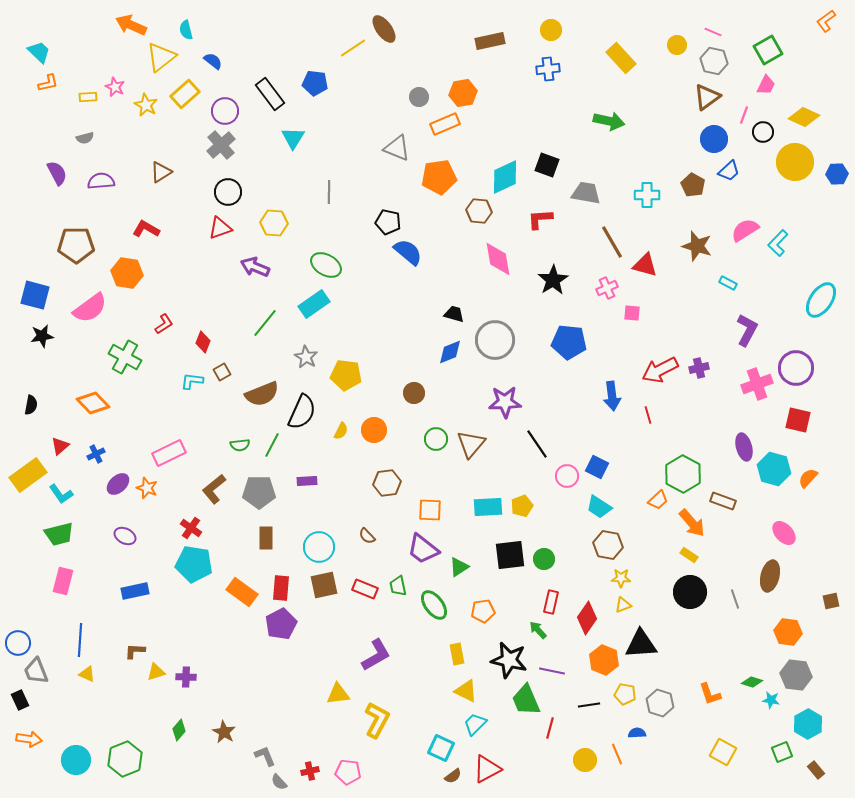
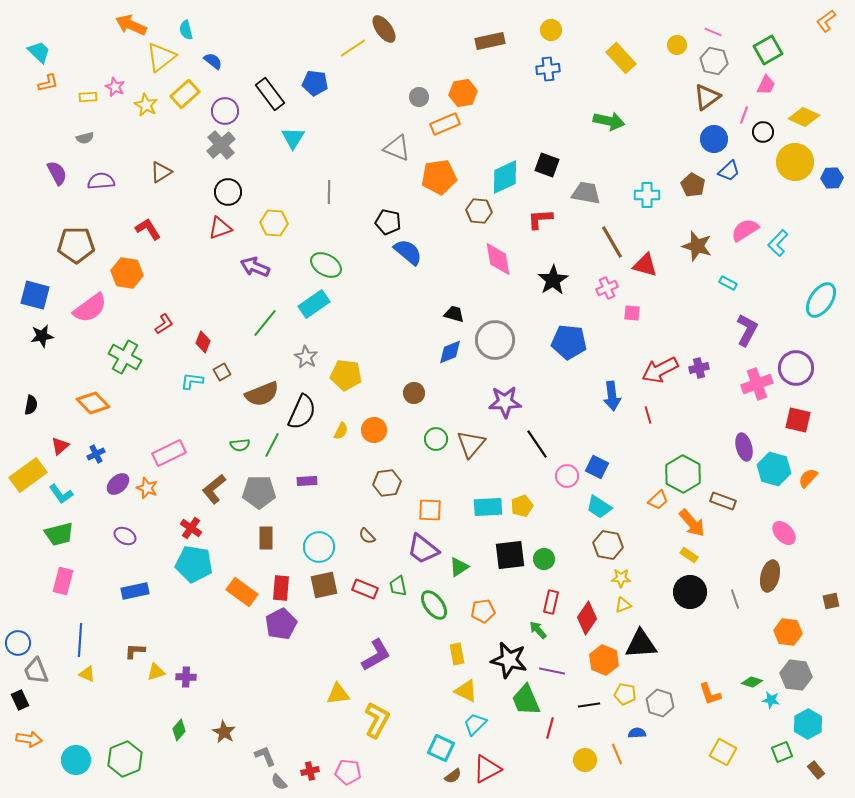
blue hexagon at (837, 174): moved 5 px left, 4 px down
red L-shape at (146, 229): moved 2 px right; rotated 28 degrees clockwise
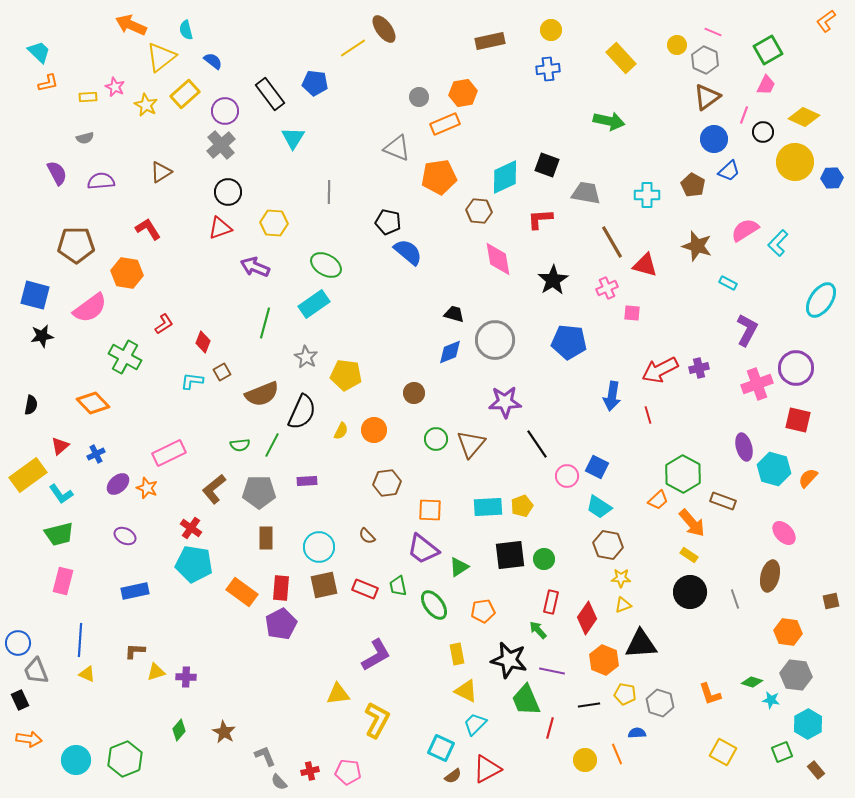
gray hexagon at (714, 61): moved 9 px left, 1 px up; rotated 12 degrees clockwise
green line at (265, 323): rotated 24 degrees counterclockwise
blue arrow at (612, 396): rotated 16 degrees clockwise
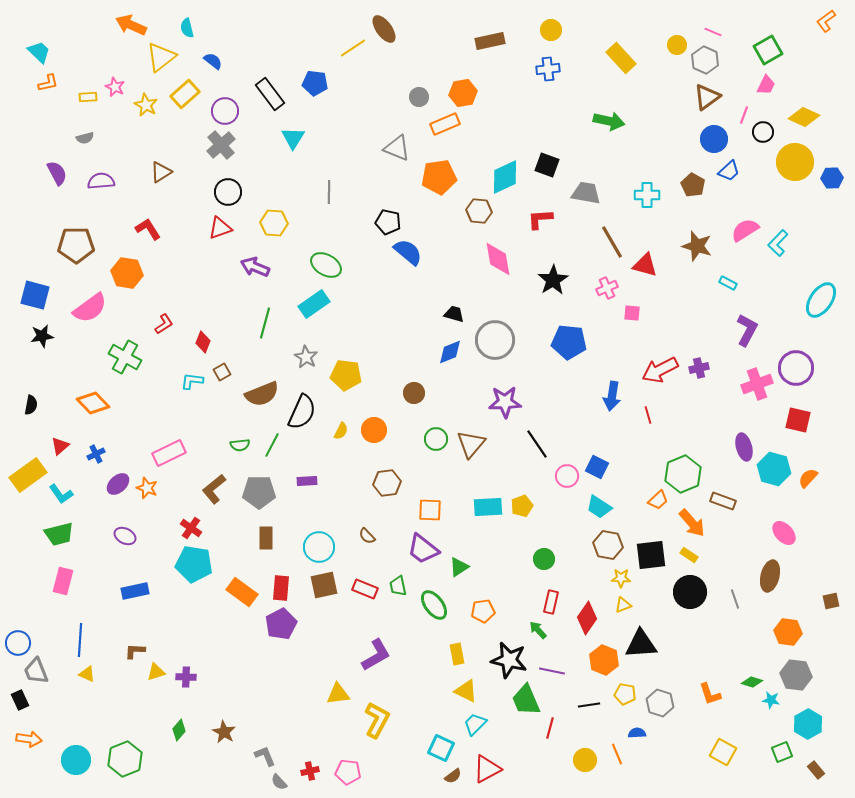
cyan semicircle at (186, 30): moved 1 px right, 2 px up
green hexagon at (683, 474): rotated 9 degrees clockwise
black square at (510, 555): moved 141 px right
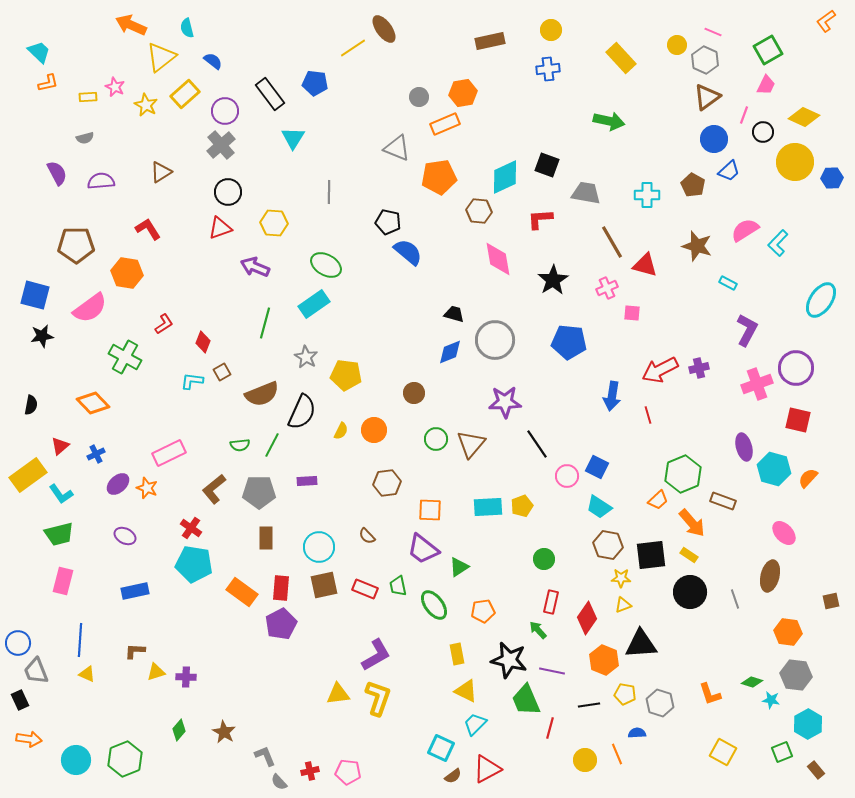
yellow L-shape at (377, 720): moved 1 px right, 22 px up; rotated 9 degrees counterclockwise
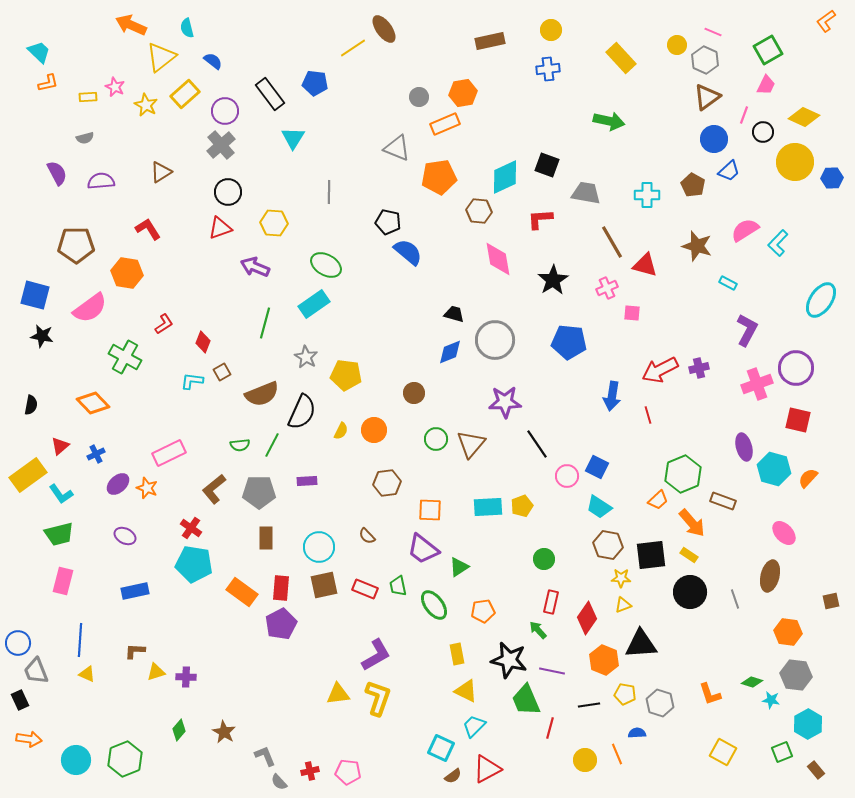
black star at (42, 336): rotated 20 degrees clockwise
cyan trapezoid at (475, 724): moved 1 px left, 2 px down
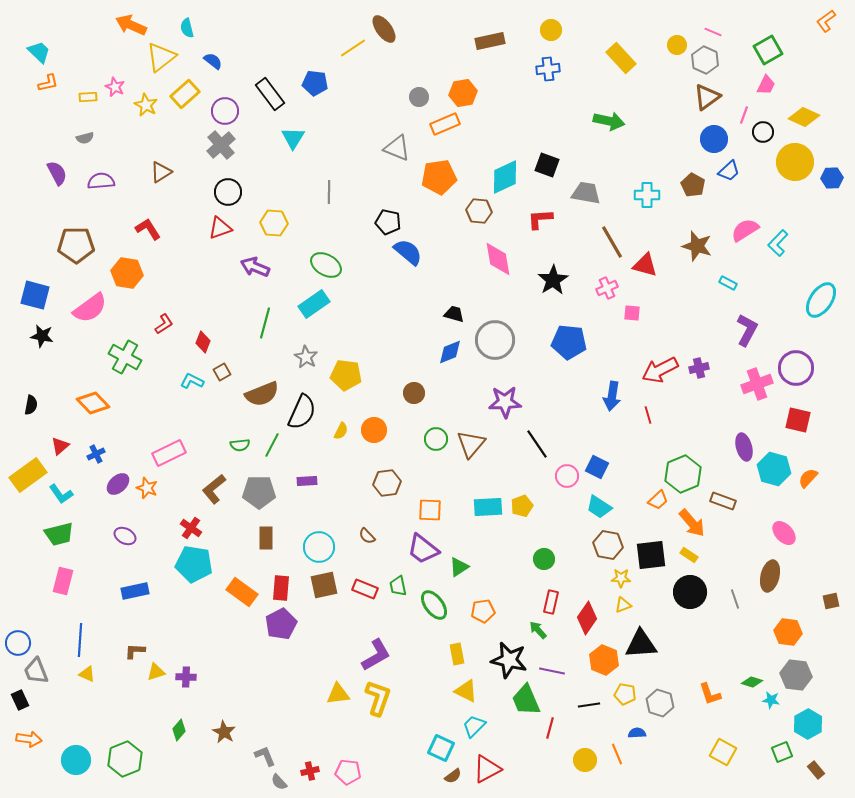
cyan L-shape at (192, 381): rotated 20 degrees clockwise
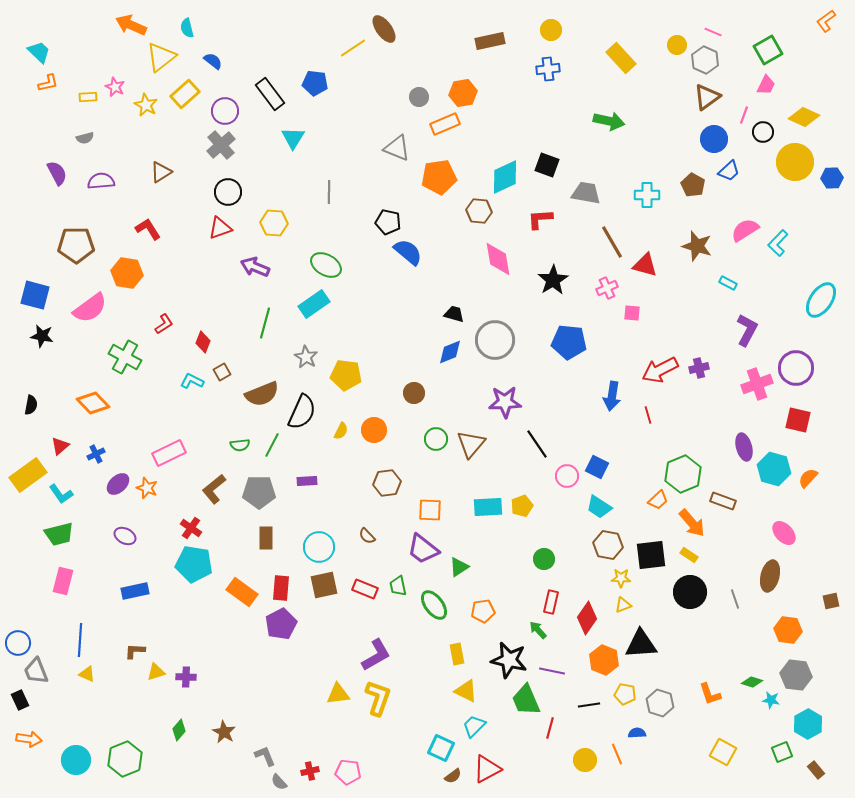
orange hexagon at (788, 632): moved 2 px up
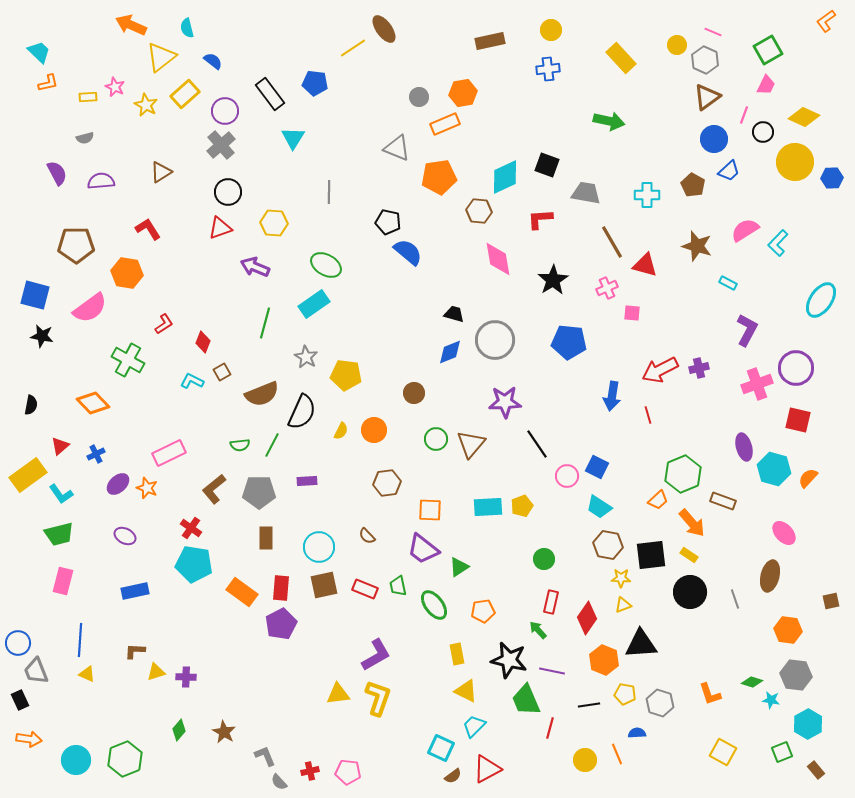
green cross at (125, 357): moved 3 px right, 3 px down
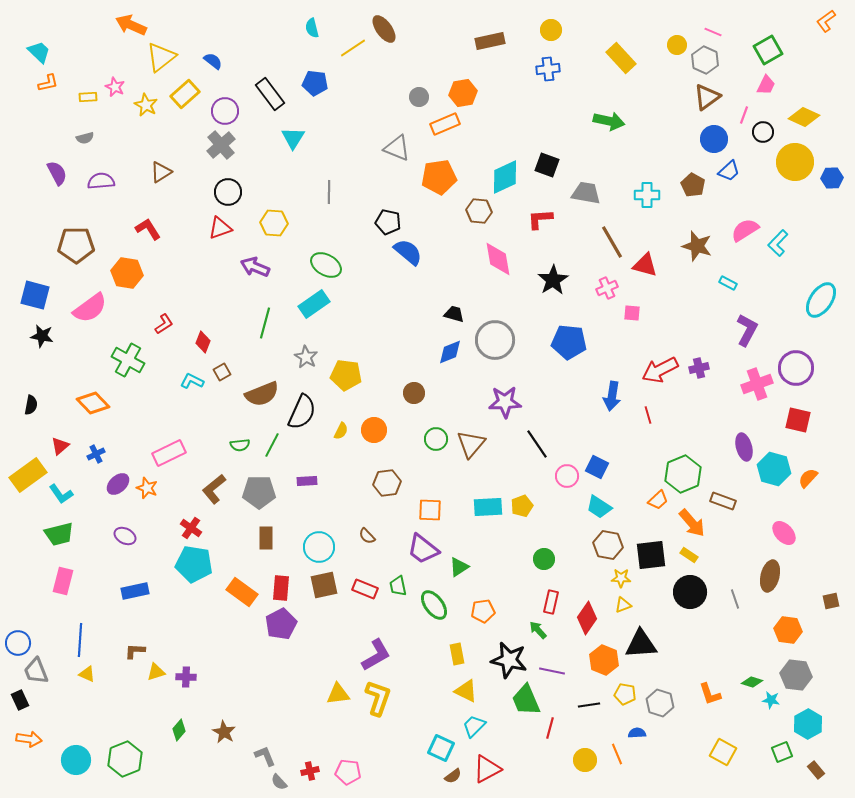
cyan semicircle at (187, 28): moved 125 px right
